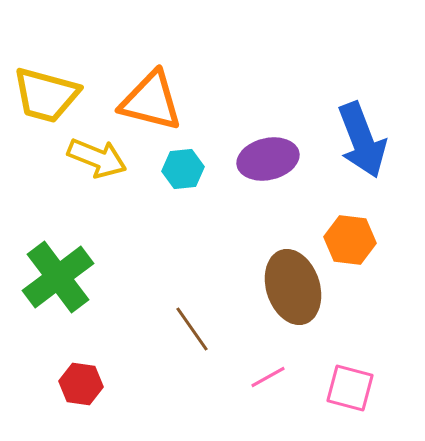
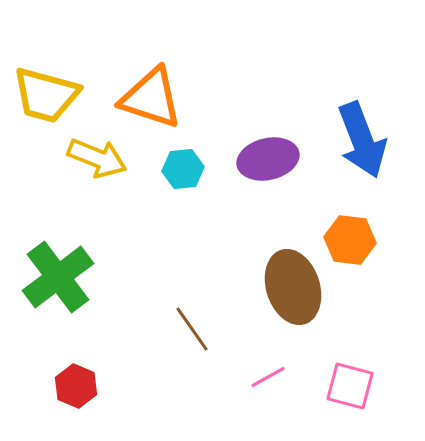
orange triangle: moved 3 px up; rotated 4 degrees clockwise
red hexagon: moved 5 px left, 2 px down; rotated 15 degrees clockwise
pink square: moved 2 px up
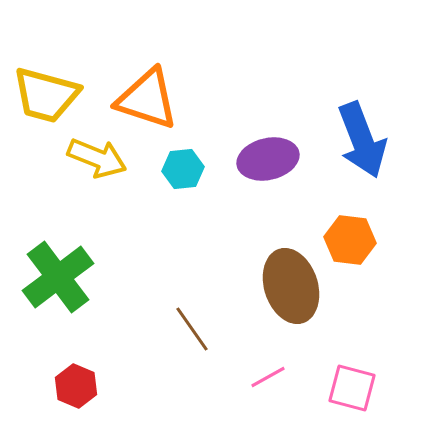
orange triangle: moved 4 px left, 1 px down
brown ellipse: moved 2 px left, 1 px up
pink square: moved 2 px right, 2 px down
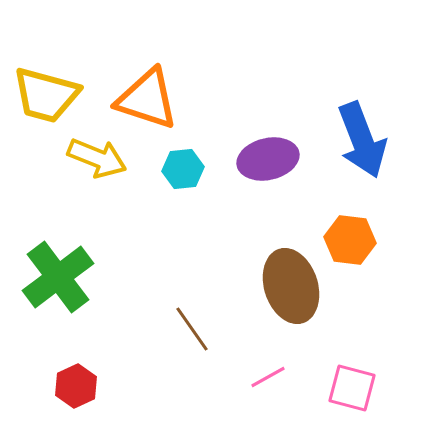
red hexagon: rotated 12 degrees clockwise
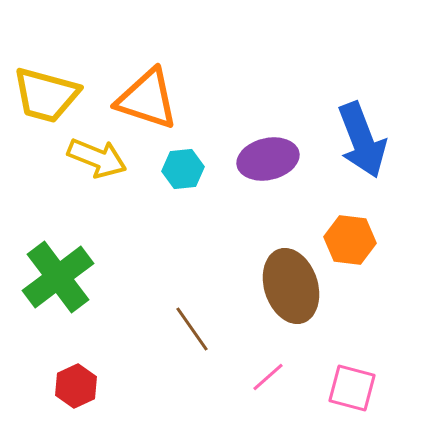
pink line: rotated 12 degrees counterclockwise
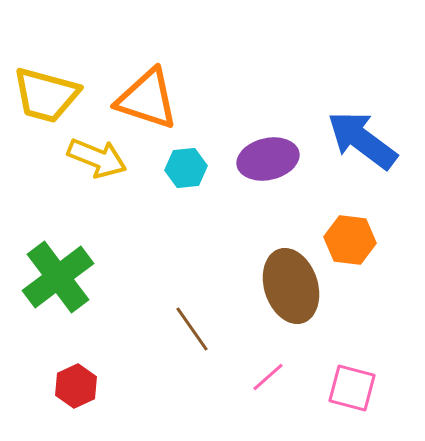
blue arrow: rotated 148 degrees clockwise
cyan hexagon: moved 3 px right, 1 px up
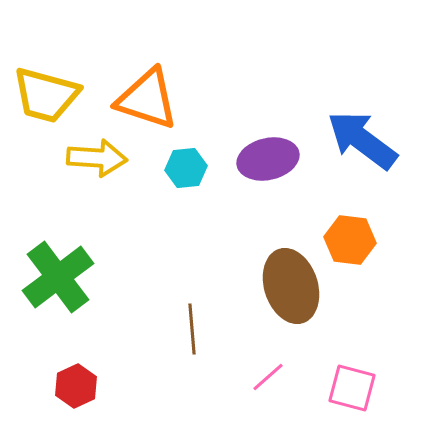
yellow arrow: rotated 18 degrees counterclockwise
brown line: rotated 30 degrees clockwise
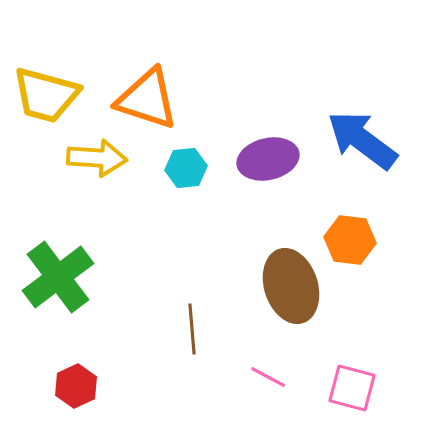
pink line: rotated 69 degrees clockwise
